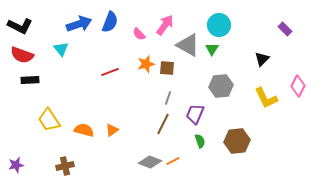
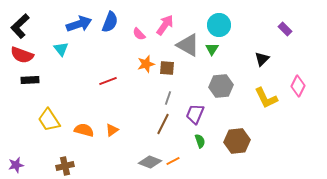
black L-shape: rotated 110 degrees clockwise
red line: moved 2 px left, 9 px down
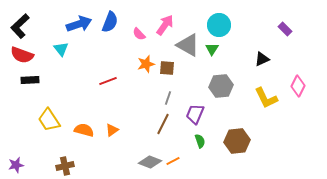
black triangle: rotated 21 degrees clockwise
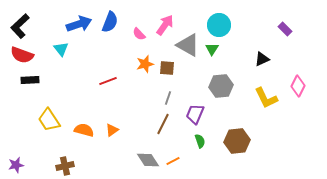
orange star: moved 1 px left
gray diamond: moved 2 px left, 2 px up; rotated 35 degrees clockwise
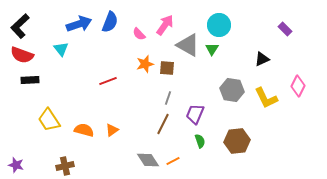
gray hexagon: moved 11 px right, 4 px down; rotated 15 degrees clockwise
purple star: rotated 28 degrees clockwise
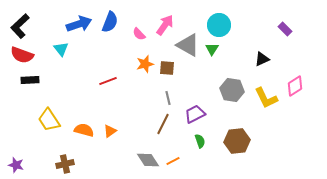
pink diamond: moved 3 px left; rotated 30 degrees clockwise
gray line: rotated 32 degrees counterclockwise
purple trapezoid: rotated 40 degrees clockwise
orange triangle: moved 2 px left, 1 px down
brown cross: moved 2 px up
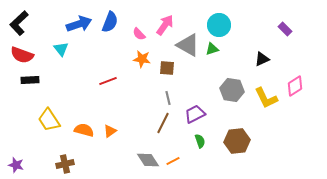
black L-shape: moved 1 px left, 3 px up
green triangle: rotated 40 degrees clockwise
orange star: moved 3 px left, 5 px up; rotated 24 degrees clockwise
brown line: moved 1 px up
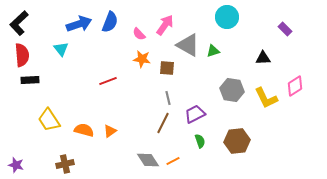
cyan circle: moved 8 px right, 8 px up
green triangle: moved 1 px right, 2 px down
red semicircle: rotated 115 degrees counterclockwise
black triangle: moved 1 px right, 1 px up; rotated 21 degrees clockwise
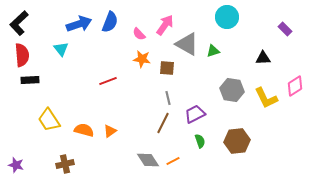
gray triangle: moved 1 px left, 1 px up
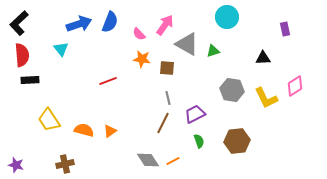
purple rectangle: rotated 32 degrees clockwise
green semicircle: moved 1 px left
